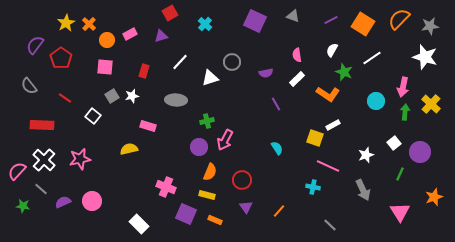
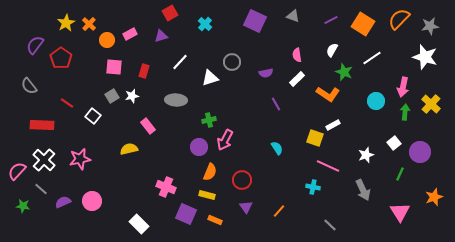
pink square at (105, 67): moved 9 px right
red line at (65, 98): moved 2 px right, 5 px down
green cross at (207, 121): moved 2 px right, 1 px up
pink rectangle at (148, 126): rotated 35 degrees clockwise
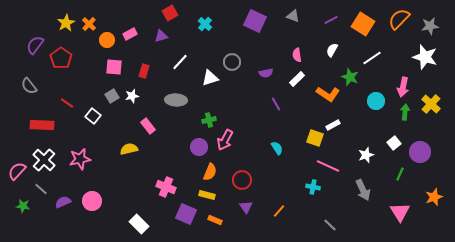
green star at (344, 72): moved 6 px right, 5 px down
